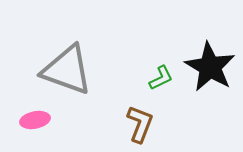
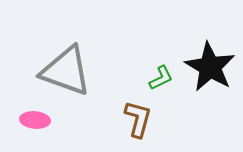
gray triangle: moved 1 px left, 1 px down
pink ellipse: rotated 16 degrees clockwise
brown L-shape: moved 2 px left, 5 px up; rotated 6 degrees counterclockwise
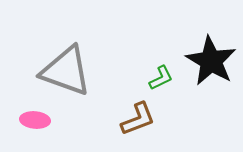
black star: moved 1 px right, 6 px up
brown L-shape: rotated 54 degrees clockwise
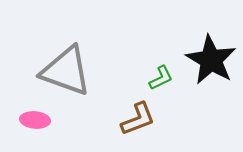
black star: moved 1 px up
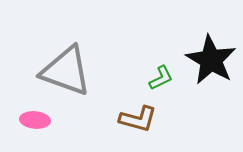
brown L-shape: rotated 36 degrees clockwise
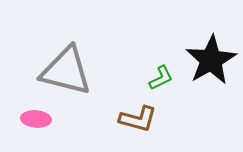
black star: rotated 12 degrees clockwise
gray triangle: rotated 6 degrees counterclockwise
pink ellipse: moved 1 px right, 1 px up
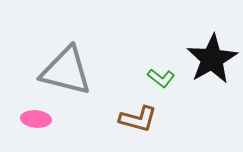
black star: moved 1 px right, 1 px up
green L-shape: rotated 64 degrees clockwise
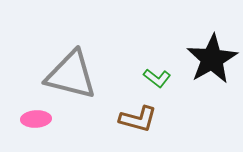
gray triangle: moved 5 px right, 4 px down
green L-shape: moved 4 px left
pink ellipse: rotated 8 degrees counterclockwise
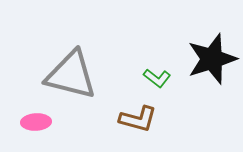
black star: rotated 12 degrees clockwise
pink ellipse: moved 3 px down
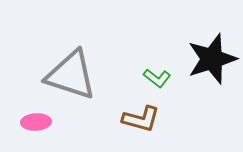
gray triangle: rotated 4 degrees clockwise
brown L-shape: moved 3 px right
